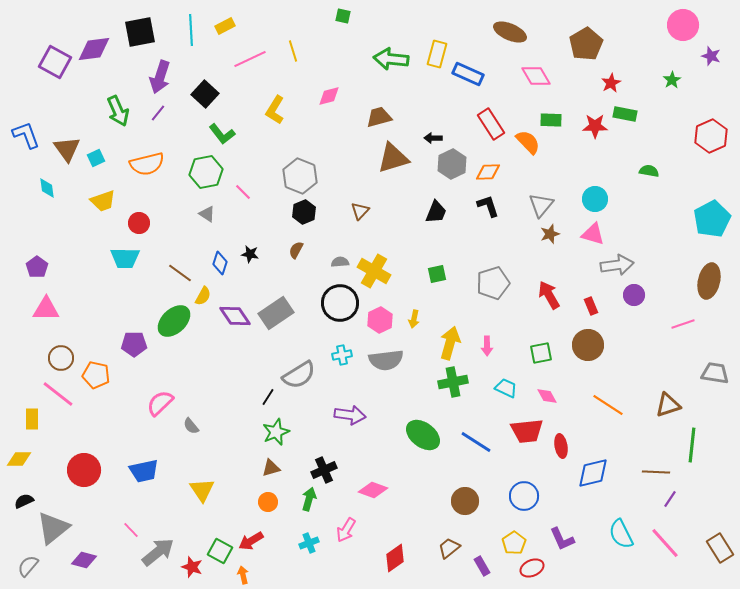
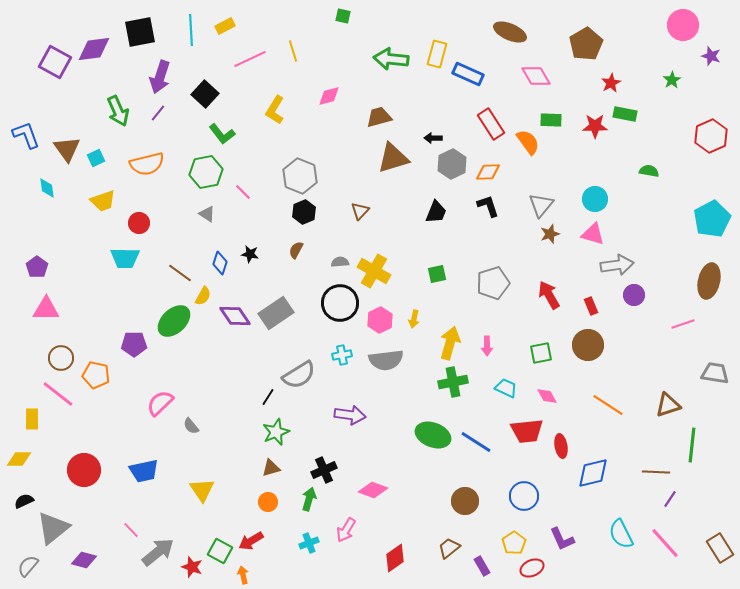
orange semicircle at (528, 142): rotated 8 degrees clockwise
green ellipse at (423, 435): moved 10 px right; rotated 16 degrees counterclockwise
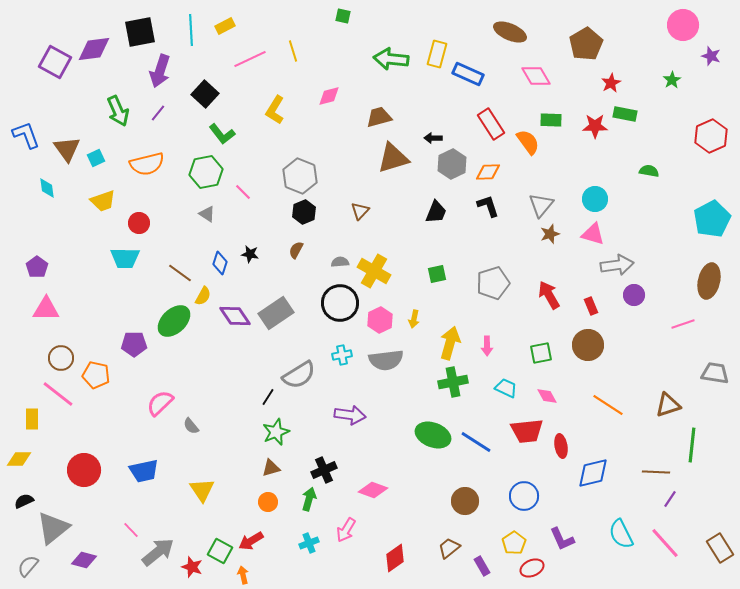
purple arrow at (160, 77): moved 6 px up
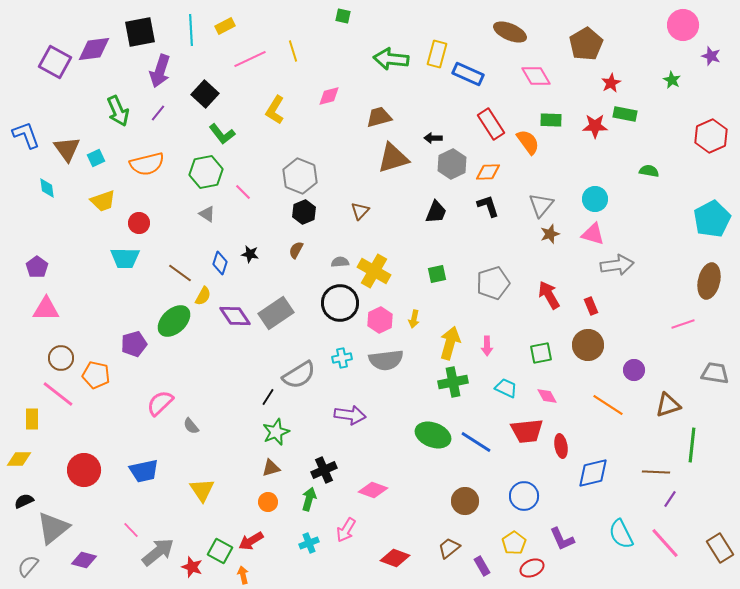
green star at (672, 80): rotated 12 degrees counterclockwise
purple circle at (634, 295): moved 75 px down
purple pentagon at (134, 344): rotated 15 degrees counterclockwise
cyan cross at (342, 355): moved 3 px down
red diamond at (395, 558): rotated 56 degrees clockwise
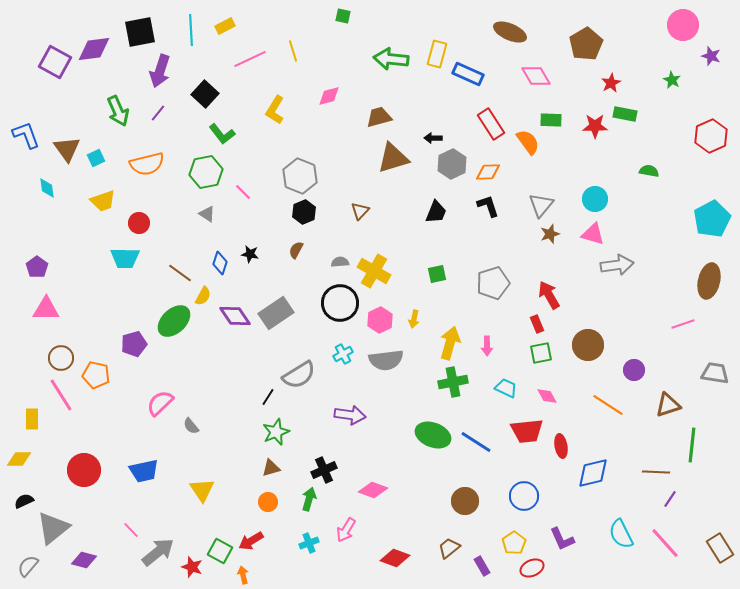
red rectangle at (591, 306): moved 54 px left, 18 px down
cyan cross at (342, 358): moved 1 px right, 4 px up; rotated 18 degrees counterclockwise
pink line at (58, 394): moved 3 px right, 1 px down; rotated 20 degrees clockwise
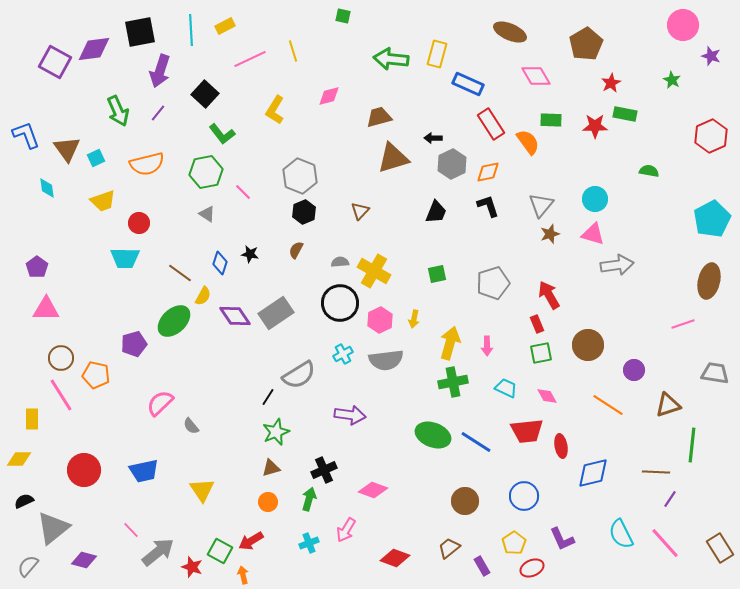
blue rectangle at (468, 74): moved 10 px down
orange diamond at (488, 172): rotated 10 degrees counterclockwise
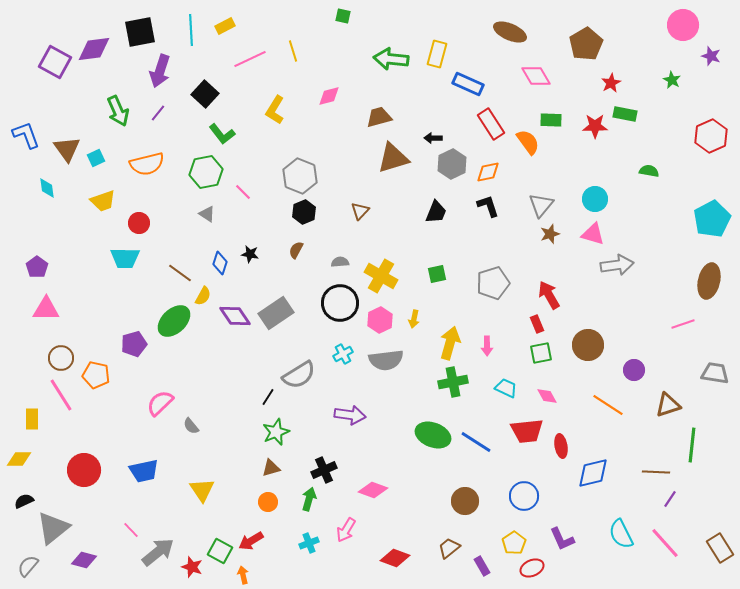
yellow cross at (374, 271): moved 7 px right, 5 px down
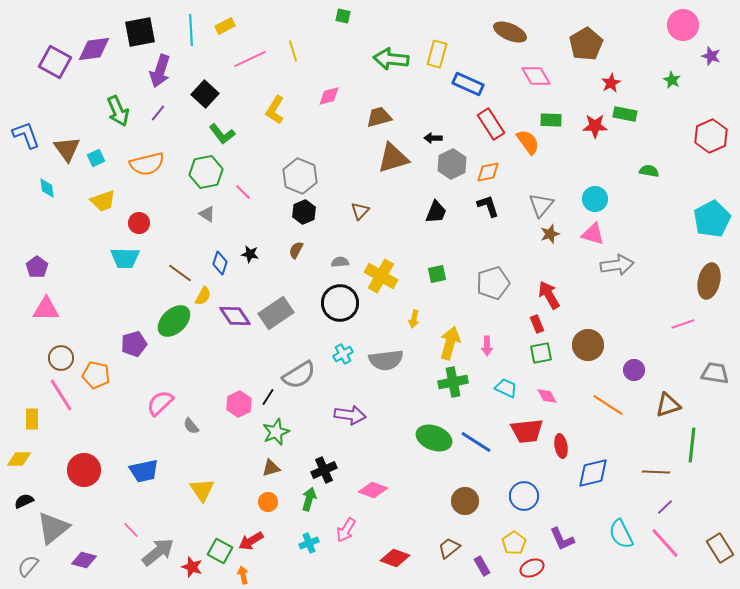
pink hexagon at (380, 320): moved 141 px left, 84 px down
green ellipse at (433, 435): moved 1 px right, 3 px down
purple line at (670, 499): moved 5 px left, 8 px down; rotated 12 degrees clockwise
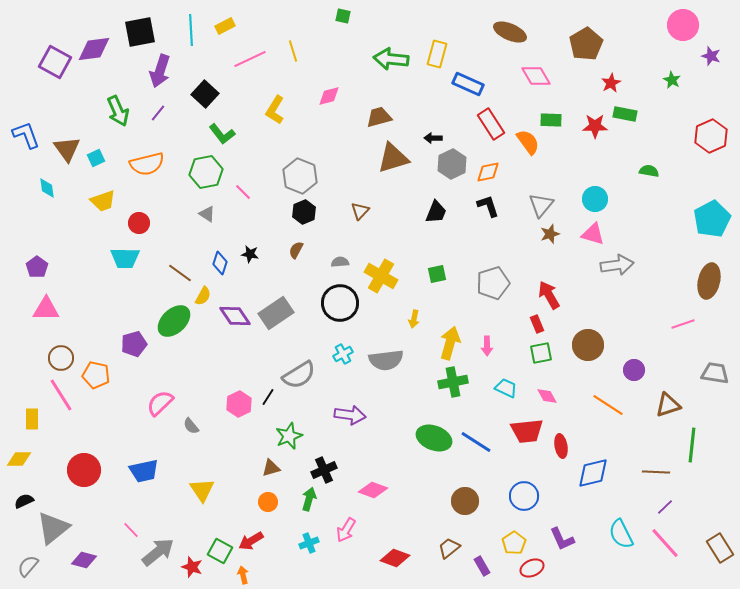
green star at (276, 432): moved 13 px right, 4 px down
